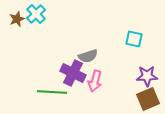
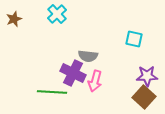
cyan cross: moved 21 px right
brown star: moved 3 px left
gray semicircle: rotated 24 degrees clockwise
brown square: moved 4 px left, 2 px up; rotated 25 degrees counterclockwise
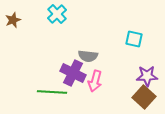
brown star: moved 1 px left, 1 px down
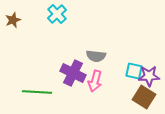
cyan square: moved 32 px down
gray semicircle: moved 8 px right
purple star: moved 2 px right
green line: moved 15 px left
brown square: rotated 10 degrees counterclockwise
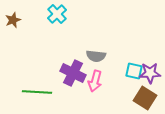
purple star: moved 1 px right, 3 px up
brown square: moved 1 px right, 1 px down
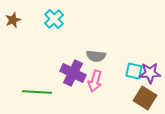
cyan cross: moved 3 px left, 5 px down
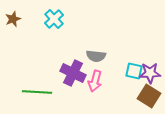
brown star: moved 1 px up
brown square: moved 4 px right, 2 px up
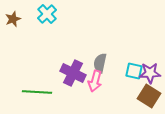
cyan cross: moved 7 px left, 5 px up
gray semicircle: moved 4 px right, 7 px down; rotated 96 degrees clockwise
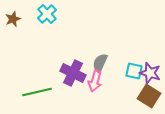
gray semicircle: rotated 12 degrees clockwise
purple star: rotated 20 degrees clockwise
green line: rotated 16 degrees counterclockwise
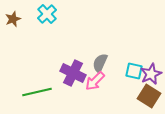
purple star: moved 1 px right, 1 px down; rotated 30 degrees clockwise
pink arrow: rotated 30 degrees clockwise
